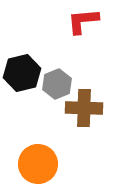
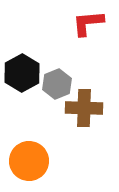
red L-shape: moved 5 px right, 2 px down
black hexagon: rotated 15 degrees counterclockwise
orange circle: moved 9 px left, 3 px up
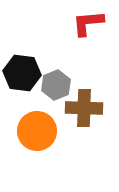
black hexagon: rotated 24 degrees counterclockwise
gray hexagon: moved 1 px left, 1 px down
orange circle: moved 8 px right, 30 px up
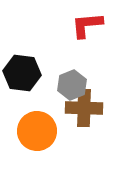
red L-shape: moved 1 px left, 2 px down
gray hexagon: moved 16 px right
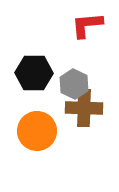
black hexagon: moved 12 px right; rotated 6 degrees counterclockwise
gray hexagon: moved 2 px right, 1 px up; rotated 12 degrees counterclockwise
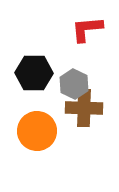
red L-shape: moved 4 px down
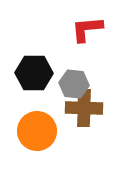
gray hexagon: rotated 20 degrees counterclockwise
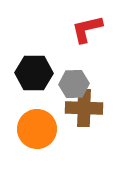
red L-shape: rotated 8 degrees counterclockwise
gray hexagon: rotated 8 degrees counterclockwise
orange circle: moved 2 px up
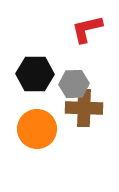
black hexagon: moved 1 px right, 1 px down
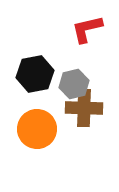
black hexagon: rotated 12 degrees counterclockwise
gray hexagon: rotated 12 degrees counterclockwise
